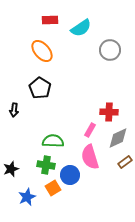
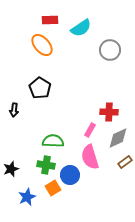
orange ellipse: moved 6 px up
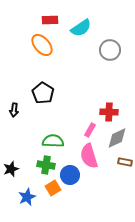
black pentagon: moved 3 px right, 5 px down
gray diamond: moved 1 px left
pink semicircle: moved 1 px left, 1 px up
brown rectangle: rotated 48 degrees clockwise
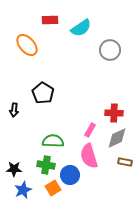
orange ellipse: moved 15 px left
red cross: moved 5 px right, 1 px down
black star: moved 3 px right; rotated 21 degrees clockwise
blue star: moved 4 px left, 7 px up
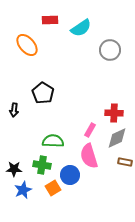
green cross: moved 4 px left
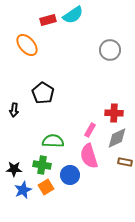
red rectangle: moved 2 px left; rotated 14 degrees counterclockwise
cyan semicircle: moved 8 px left, 13 px up
orange square: moved 7 px left, 1 px up
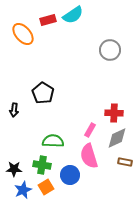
orange ellipse: moved 4 px left, 11 px up
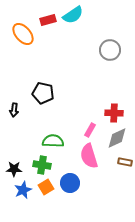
black pentagon: rotated 20 degrees counterclockwise
blue circle: moved 8 px down
